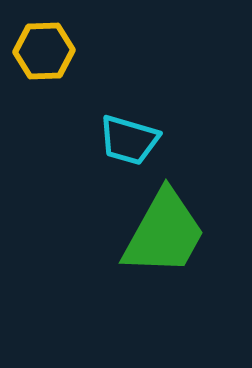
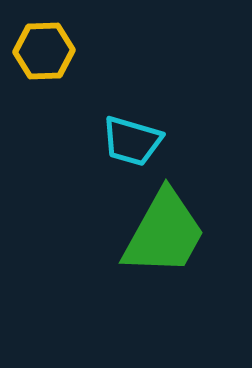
cyan trapezoid: moved 3 px right, 1 px down
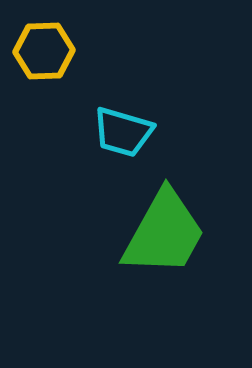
cyan trapezoid: moved 9 px left, 9 px up
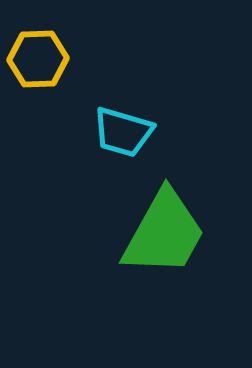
yellow hexagon: moved 6 px left, 8 px down
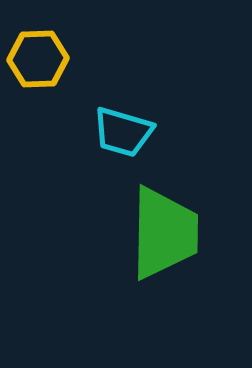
green trapezoid: rotated 28 degrees counterclockwise
